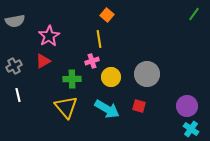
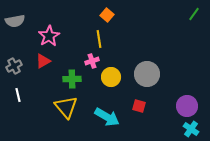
cyan arrow: moved 8 px down
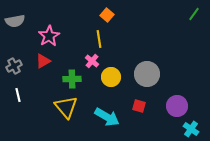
pink cross: rotated 32 degrees counterclockwise
purple circle: moved 10 px left
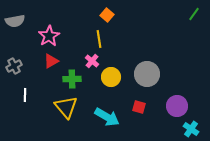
red triangle: moved 8 px right
white line: moved 7 px right; rotated 16 degrees clockwise
red square: moved 1 px down
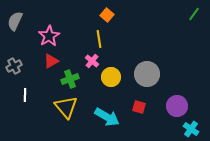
gray semicircle: rotated 126 degrees clockwise
green cross: moved 2 px left; rotated 18 degrees counterclockwise
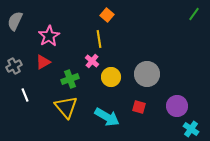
red triangle: moved 8 px left, 1 px down
white line: rotated 24 degrees counterclockwise
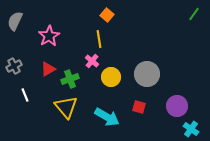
red triangle: moved 5 px right, 7 px down
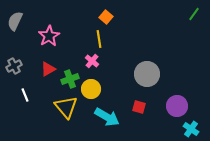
orange square: moved 1 px left, 2 px down
yellow circle: moved 20 px left, 12 px down
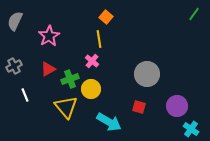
cyan arrow: moved 2 px right, 5 px down
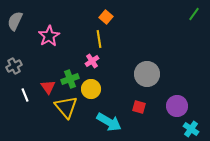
pink cross: rotated 16 degrees clockwise
red triangle: moved 18 px down; rotated 35 degrees counterclockwise
